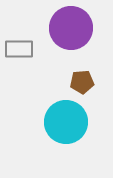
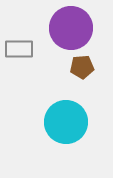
brown pentagon: moved 15 px up
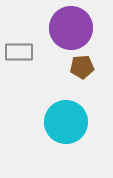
gray rectangle: moved 3 px down
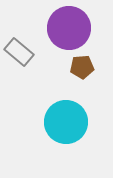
purple circle: moved 2 px left
gray rectangle: rotated 40 degrees clockwise
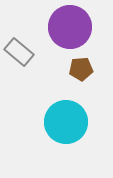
purple circle: moved 1 px right, 1 px up
brown pentagon: moved 1 px left, 2 px down
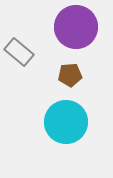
purple circle: moved 6 px right
brown pentagon: moved 11 px left, 6 px down
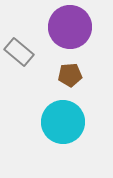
purple circle: moved 6 px left
cyan circle: moved 3 px left
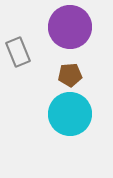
gray rectangle: moved 1 px left; rotated 28 degrees clockwise
cyan circle: moved 7 px right, 8 px up
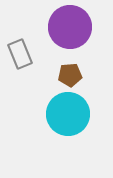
gray rectangle: moved 2 px right, 2 px down
cyan circle: moved 2 px left
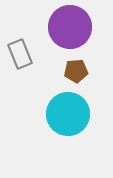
brown pentagon: moved 6 px right, 4 px up
